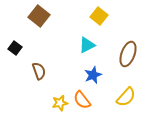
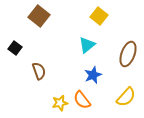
cyan triangle: rotated 12 degrees counterclockwise
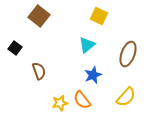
yellow square: rotated 12 degrees counterclockwise
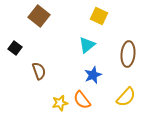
brown ellipse: rotated 15 degrees counterclockwise
